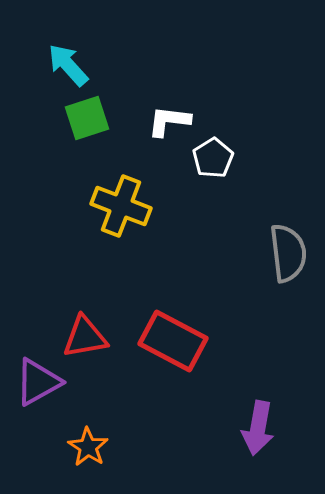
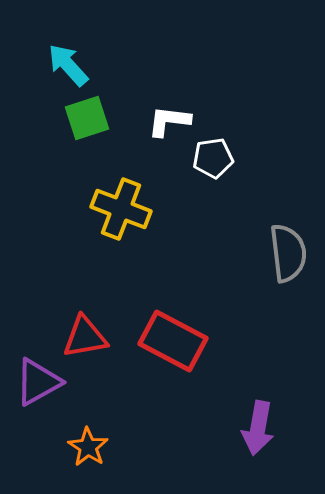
white pentagon: rotated 24 degrees clockwise
yellow cross: moved 3 px down
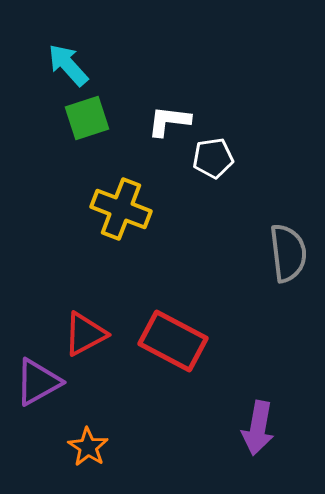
red triangle: moved 3 px up; rotated 18 degrees counterclockwise
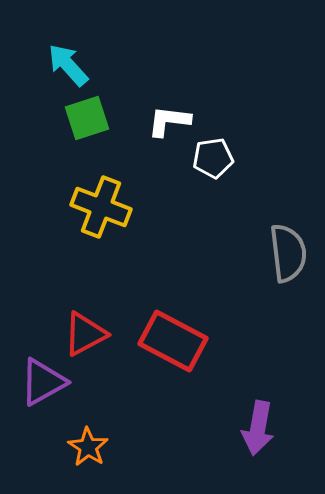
yellow cross: moved 20 px left, 2 px up
purple triangle: moved 5 px right
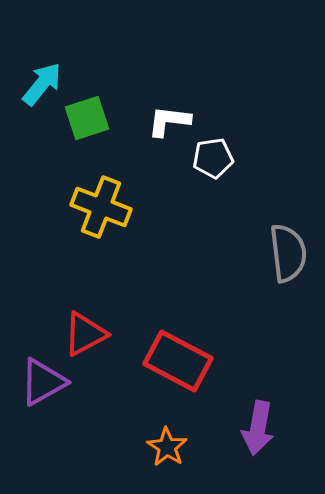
cyan arrow: moved 26 px left, 19 px down; rotated 81 degrees clockwise
red rectangle: moved 5 px right, 20 px down
orange star: moved 79 px right
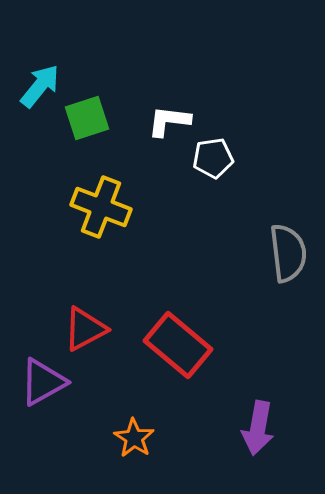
cyan arrow: moved 2 px left, 2 px down
red triangle: moved 5 px up
red rectangle: moved 16 px up; rotated 12 degrees clockwise
orange star: moved 33 px left, 9 px up
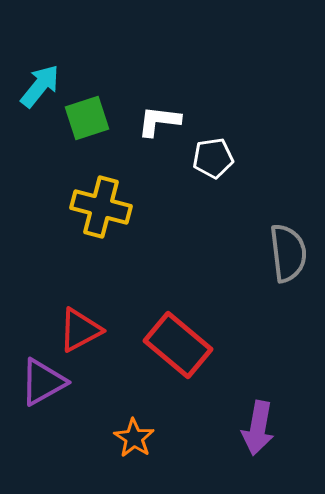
white L-shape: moved 10 px left
yellow cross: rotated 6 degrees counterclockwise
red triangle: moved 5 px left, 1 px down
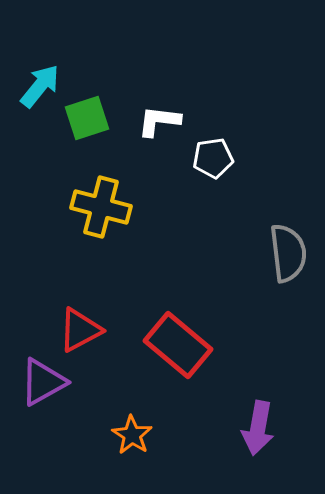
orange star: moved 2 px left, 3 px up
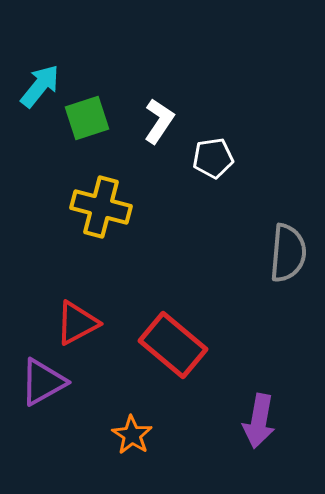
white L-shape: rotated 117 degrees clockwise
gray semicircle: rotated 12 degrees clockwise
red triangle: moved 3 px left, 7 px up
red rectangle: moved 5 px left
purple arrow: moved 1 px right, 7 px up
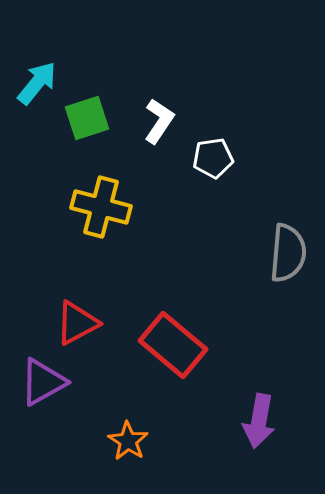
cyan arrow: moved 3 px left, 3 px up
orange star: moved 4 px left, 6 px down
